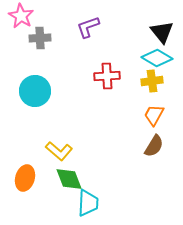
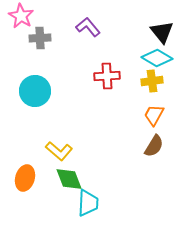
purple L-shape: rotated 70 degrees clockwise
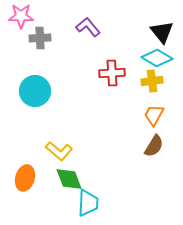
pink star: rotated 30 degrees counterclockwise
red cross: moved 5 px right, 3 px up
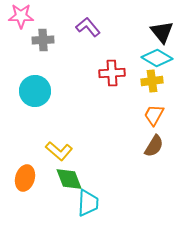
gray cross: moved 3 px right, 2 px down
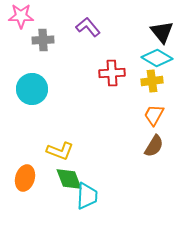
cyan circle: moved 3 px left, 2 px up
yellow L-shape: moved 1 px right; rotated 20 degrees counterclockwise
cyan trapezoid: moved 1 px left, 7 px up
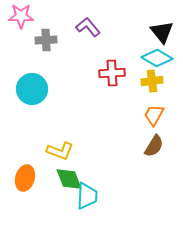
gray cross: moved 3 px right
